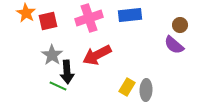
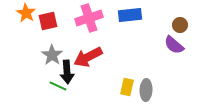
red arrow: moved 9 px left, 2 px down
yellow rectangle: rotated 18 degrees counterclockwise
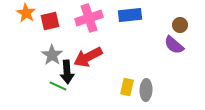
red square: moved 2 px right
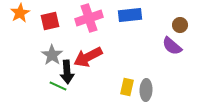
orange star: moved 6 px left; rotated 12 degrees clockwise
purple semicircle: moved 2 px left, 1 px down
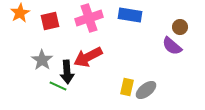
blue rectangle: rotated 15 degrees clockwise
brown circle: moved 2 px down
gray star: moved 10 px left, 5 px down
gray ellipse: rotated 50 degrees clockwise
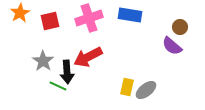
gray star: moved 1 px right, 1 px down
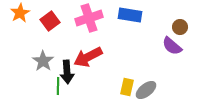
red square: rotated 24 degrees counterclockwise
green line: rotated 66 degrees clockwise
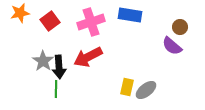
orange star: rotated 18 degrees clockwise
pink cross: moved 2 px right, 4 px down
black arrow: moved 8 px left, 5 px up
green line: moved 2 px left, 3 px down
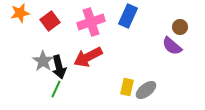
blue rectangle: moved 2 px left, 1 px down; rotated 75 degrees counterclockwise
black arrow: rotated 10 degrees counterclockwise
green line: rotated 24 degrees clockwise
